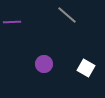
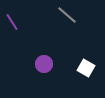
purple line: rotated 60 degrees clockwise
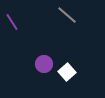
white square: moved 19 px left, 4 px down; rotated 18 degrees clockwise
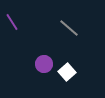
gray line: moved 2 px right, 13 px down
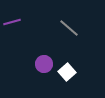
purple line: rotated 72 degrees counterclockwise
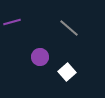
purple circle: moved 4 px left, 7 px up
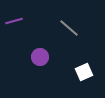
purple line: moved 2 px right, 1 px up
white square: moved 17 px right; rotated 18 degrees clockwise
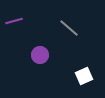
purple circle: moved 2 px up
white square: moved 4 px down
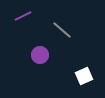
purple line: moved 9 px right, 5 px up; rotated 12 degrees counterclockwise
gray line: moved 7 px left, 2 px down
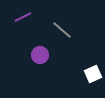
purple line: moved 1 px down
white square: moved 9 px right, 2 px up
